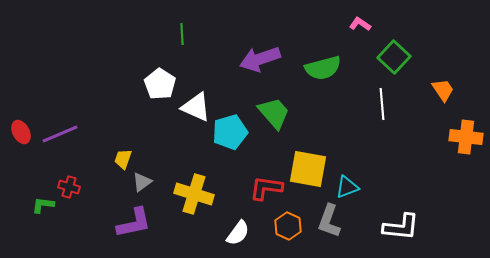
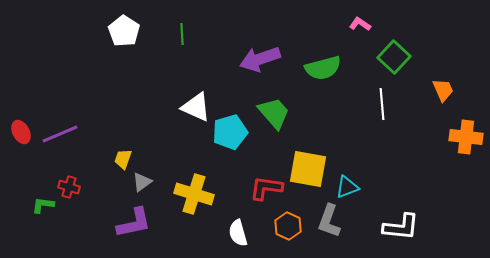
white pentagon: moved 36 px left, 53 px up
orange trapezoid: rotated 10 degrees clockwise
white semicircle: rotated 128 degrees clockwise
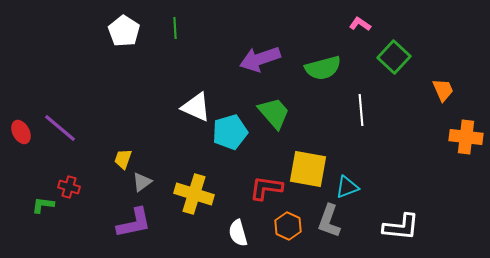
green line: moved 7 px left, 6 px up
white line: moved 21 px left, 6 px down
purple line: moved 6 px up; rotated 63 degrees clockwise
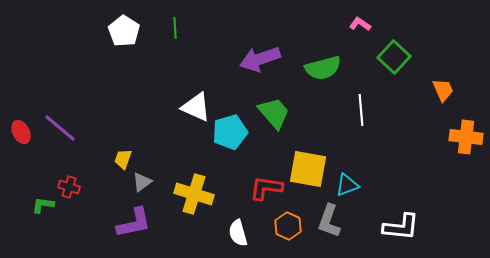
cyan triangle: moved 2 px up
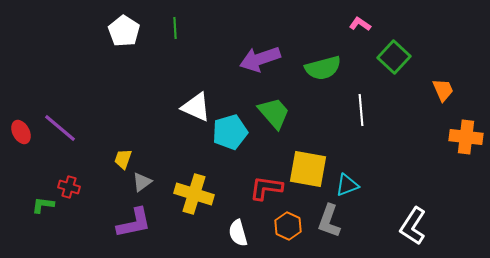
white L-shape: moved 12 px right, 1 px up; rotated 117 degrees clockwise
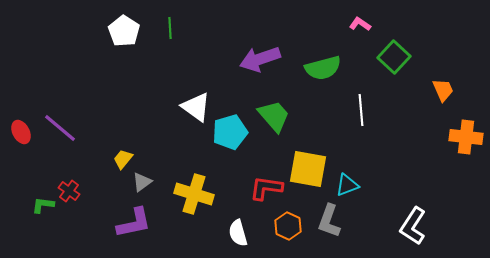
green line: moved 5 px left
white triangle: rotated 12 degrees clockwise
green trapezoid: moved 3 px down
yellow trapezoid: rotated 20 degrees clockwise
red cross: moved 4 px down; rotated 20 degrees clockwise
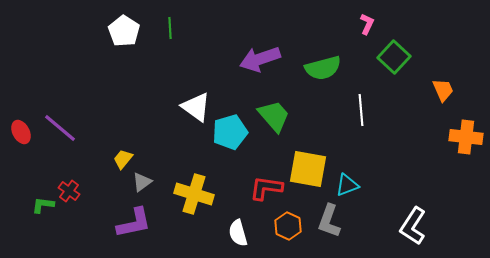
pink L-shape: moved 7 px right; rotated 80 degrees clockwise
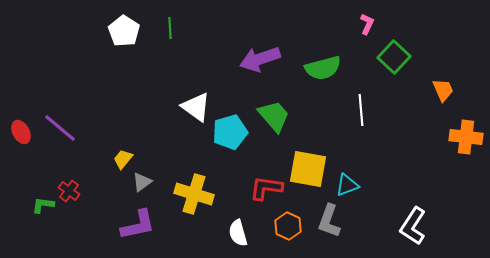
purple L-shape: moved 4 px right, 2 px down
